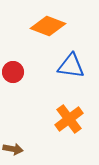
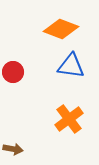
orange diamond: moved 13 px right, 3 px down
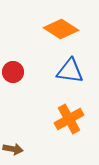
orange diamond: rotated 12 degrees clockwise
blue triangle: moved 1 px left, 5 px down
orange cross: rotated 8 degrees clockwise
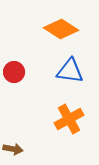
red circle: moved 1 px right
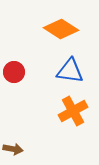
orange cross: moved 4 px right, 8 px up
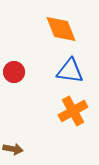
orange diamond: rotated 36 degrees clockwise
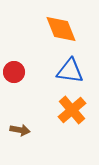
orange cross: moved 1 px left, 1 px up; rotated 12 degrees counterclockwise
brown arrow: moved 7 px right, 19 px up
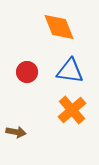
orange diamond: moved 2 px left, 2 px up
red circle: moved 13 px right
brown arrow: moved 4 px left, 2 px down
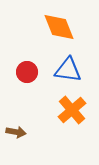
blue triangle: moved 2 px left, 1 px up
